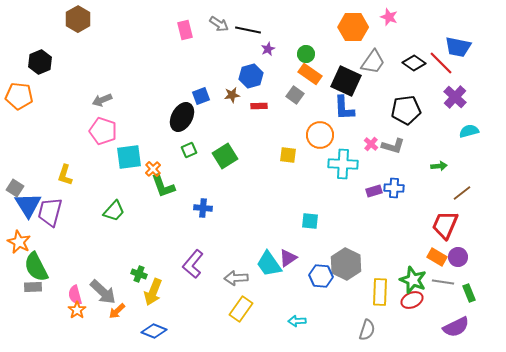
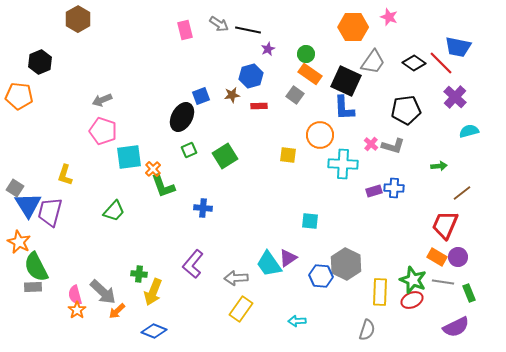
green cross at (139, 274): rotated 14 degrees counterclockwise
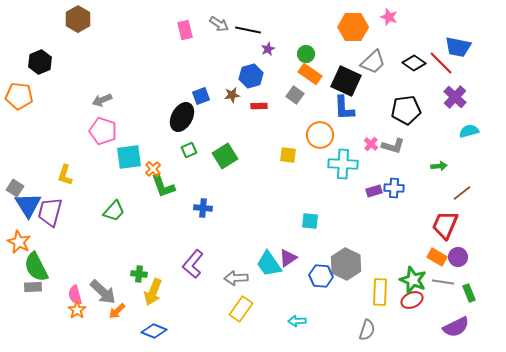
gray trapezoid at (373, 62): rotated 12 degrees clockwise
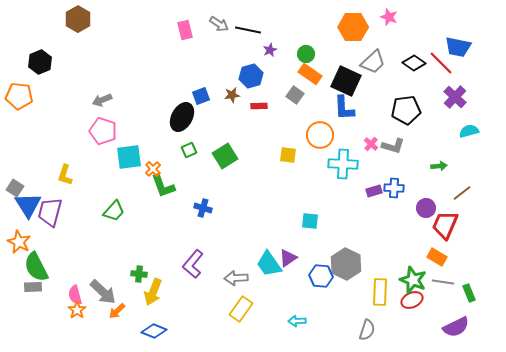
purple star at (268, 49): moved 2 px right, 1 px down
blue cross at (203, 208): rotated 12 degrees clockwise
purple circle at (458, 257): moved 32 px left, 49 px up
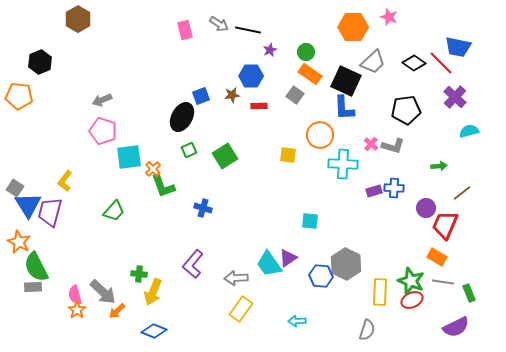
green circle at (306, 54): moved 2 px up
blue hexagon at (251, 76): rotated 15 degrees clockwise
yellow L-shape at (65, 175): moved 6 px down; rotated 20 degrees clockwise
green star at (413, 280): moved 2 px left, 1 px down
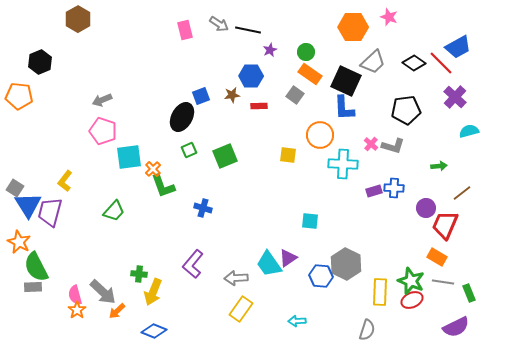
blue trapezoid at (458, 47): rotated 40 degrees counterclockwise
green square at (225, 156): rotated 10 degrees clockwise
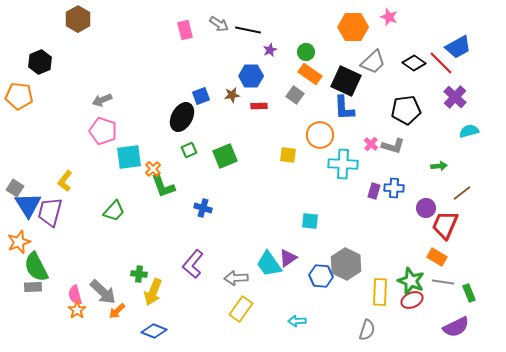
purple rectangle at (374, 191): rotated 56 degrees counterclockwise
orange star at (19, 242): rotated 25 degrees clockwise
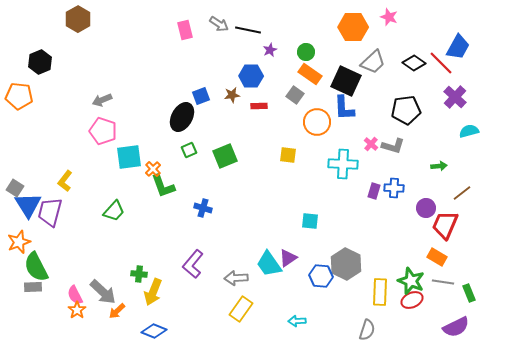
blue trapezoid at (458, 47): rotated 32 degrees counterclockwise
orange circle at (320, 135): moved 3 px left, 13 px up
pink semicircle at (75, 295): rotated 12 degrees counterclockwise
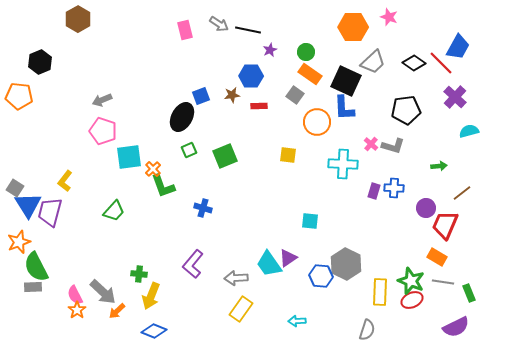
yellow arrow at (153, 292): moved 2 px left, 4 px down
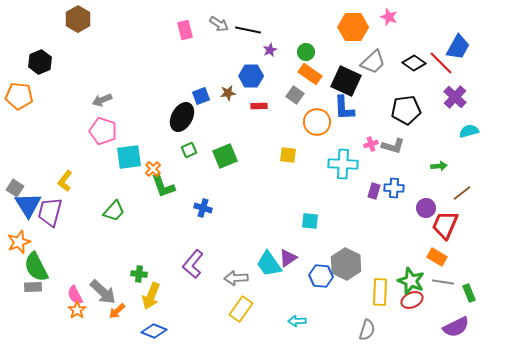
brown star at (232, 95): moved 4 px left, 2 px up
pink cross at (371, 144): rotated 32 degrees clockwise
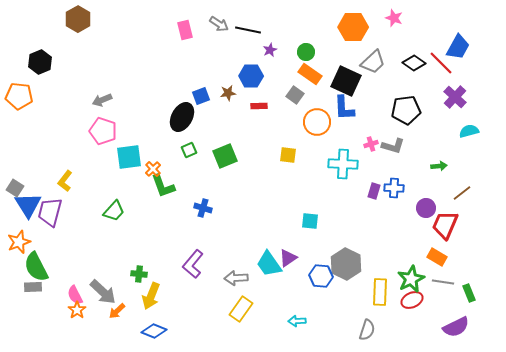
pink star at (389, 17): moved 5 px right, 1 px down
green star at (411, 281): moved 2 px up; rotated 24 degrees clockwise
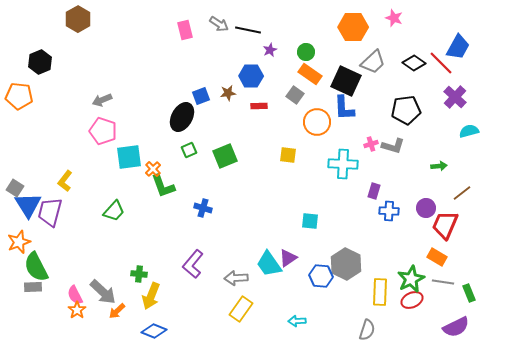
blue cross at (394, 188): moved 5 px left, 23 px down
